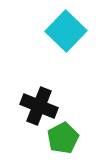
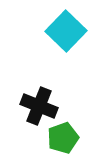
green pentagon: rotated 8 degrees clockwise
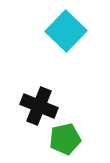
green pentagon: moved 2 px right, 1 px down; rotated 8 degrees clockwise
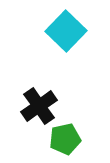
black cross: rotated 33 degrees clockwise
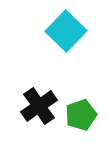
green pentagon: moved 16 px right, 24 px up; rotated 8 degrees counterclockwise
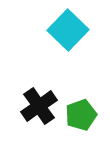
cyan square: moved 2 px right, 1 px up
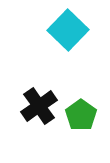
green pentagon: rotated 16 degrees counterclockwise
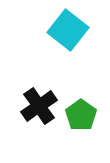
cyan square: rotated 6 degrees counterclockwise
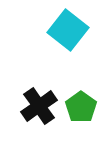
green pentagon: moved 8 px up
